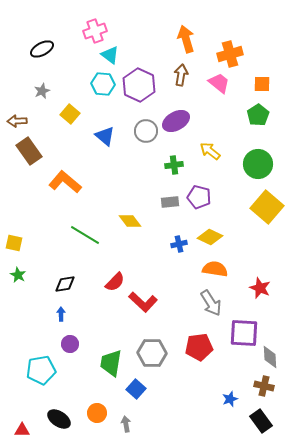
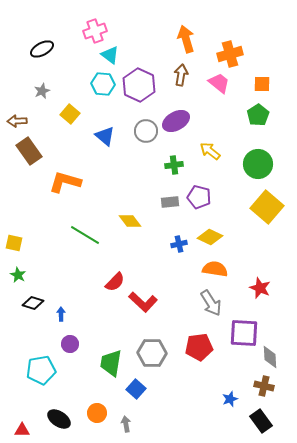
orange L-shape at (65, 182): rotated 24 degrees counterclockwise
black diamond at (65, 284): moved 32 px left, 19 px down; rotated 25 degrees clockwise
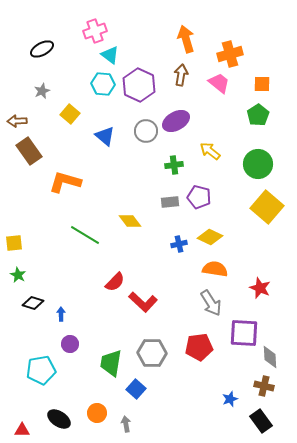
yellow square at (14, 243): rotated 18 degrees counterclockwise
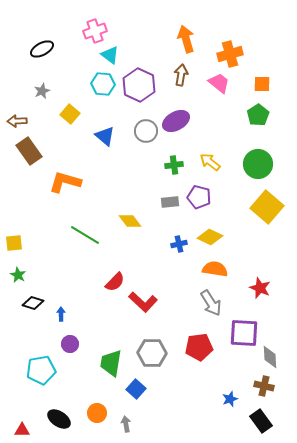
yellow arrow at (210, 151): moved 11 px down
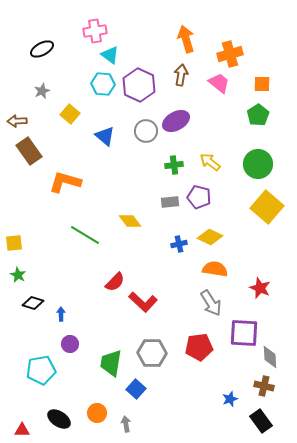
pink cross at (95, 31): rotated 10 degrees clockwise
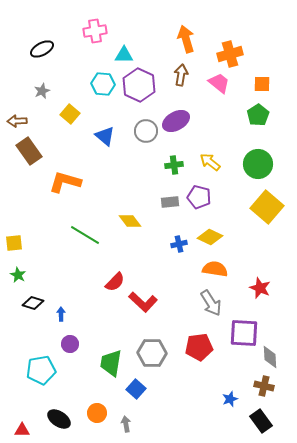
cyan triangle at (110, 55): moved 14 px right; rotated 36 degrees counterclockwise
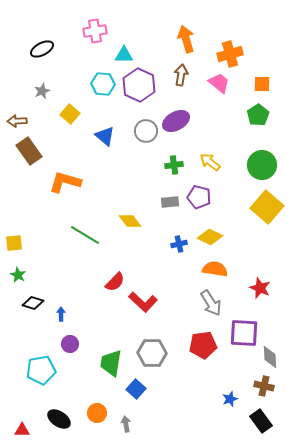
green circle at (258, 164): moved 4 px right, 1 px down
red pentagon at (199, 347): moved 4 px right, 2 px up
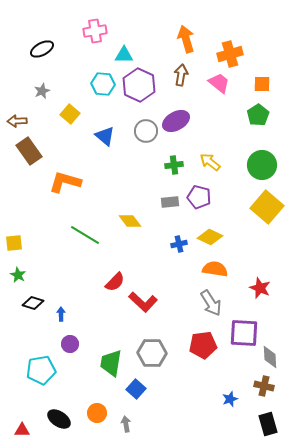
black rectangle at (261, 421): moved 7 px right, 3 px down; rotated 20 degrees clockwise
